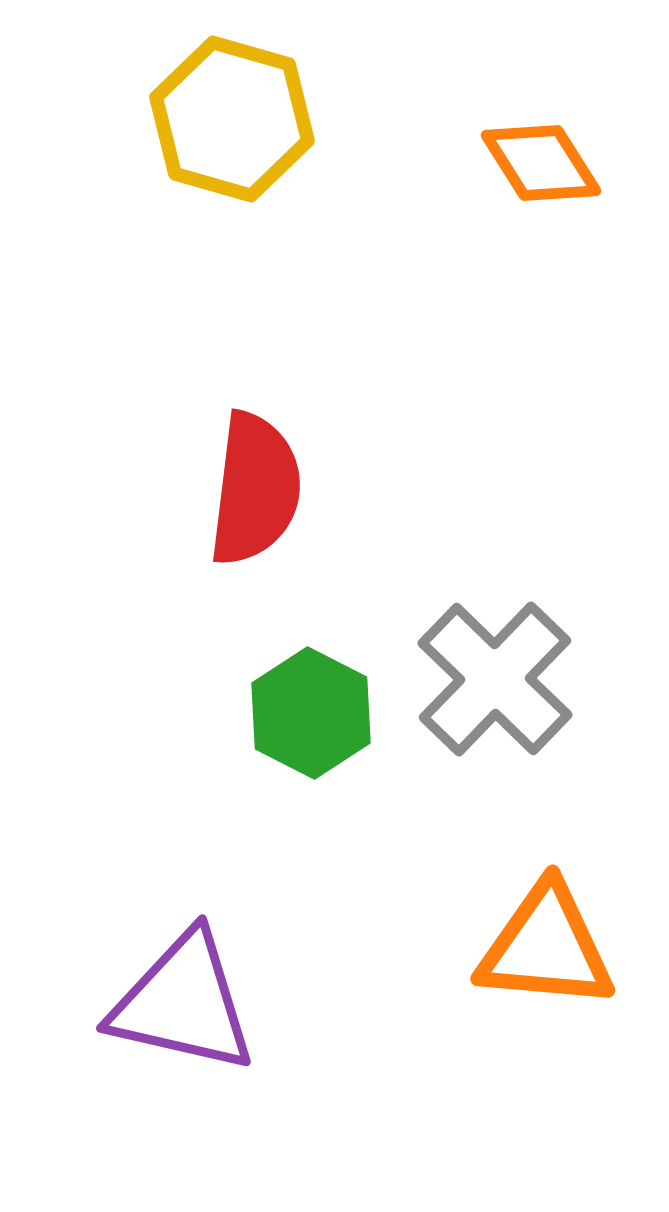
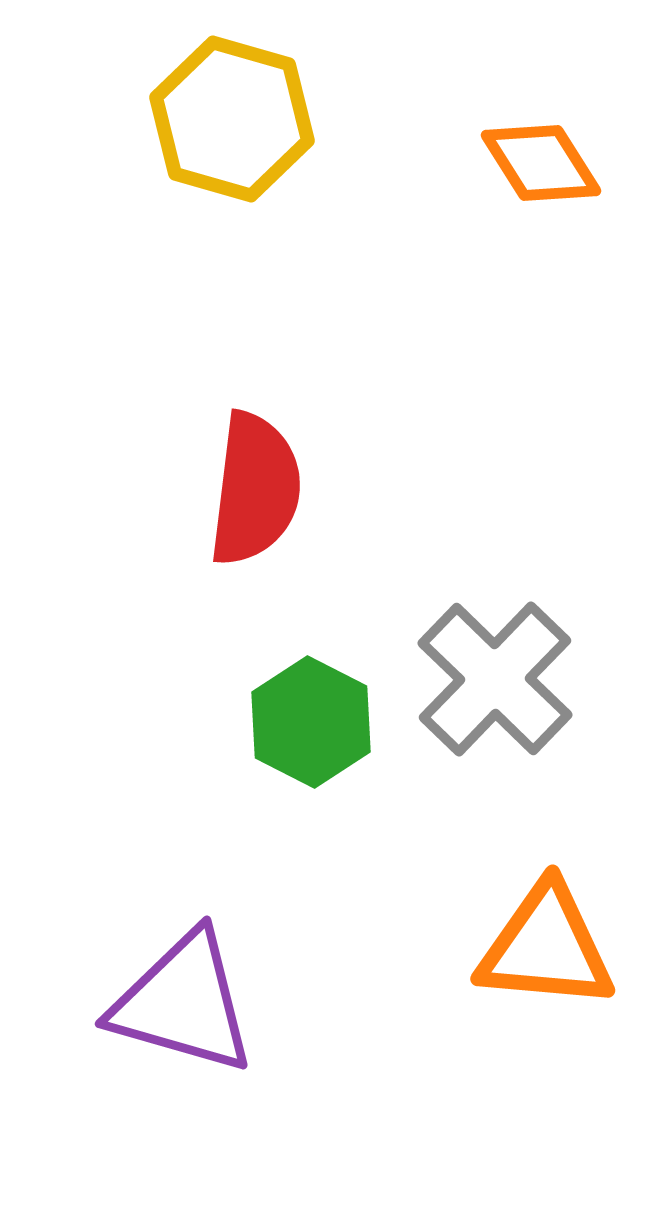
green hexagon: moved 9 px down
purple triangle: rotated 3 degrees clockwise
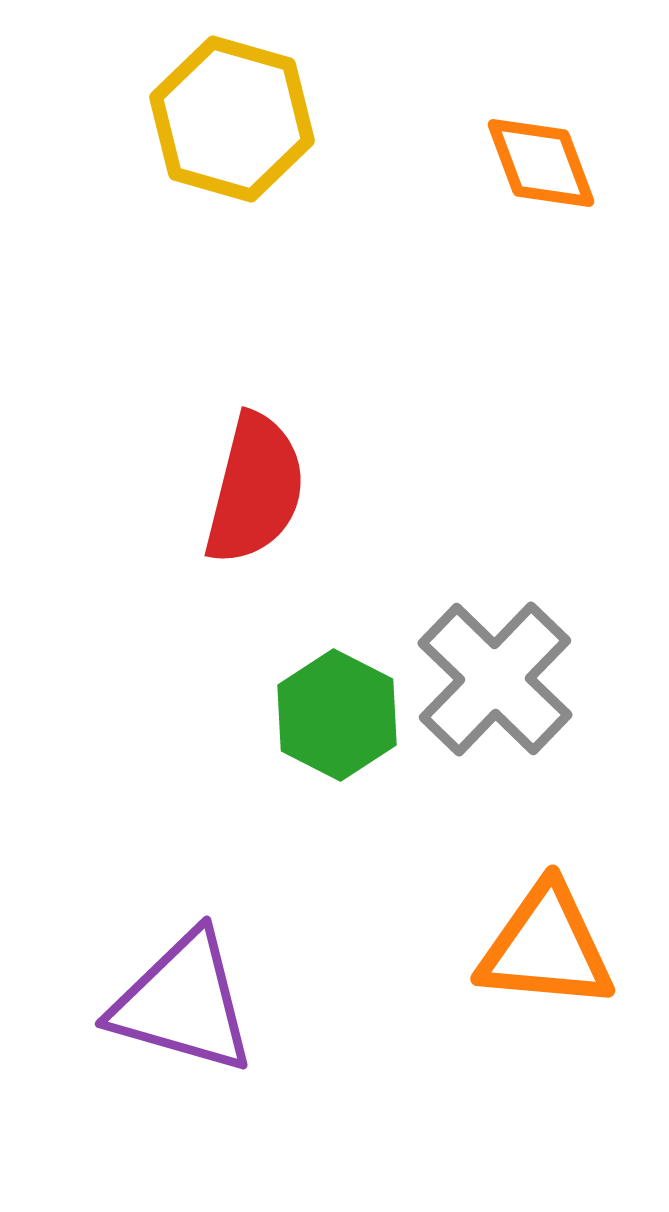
orange diamond: rotated 12 degrees clockwise
red semicircle: rotated 7 degrees clockwise
green hexagon: moved 26 px right, 7 px up
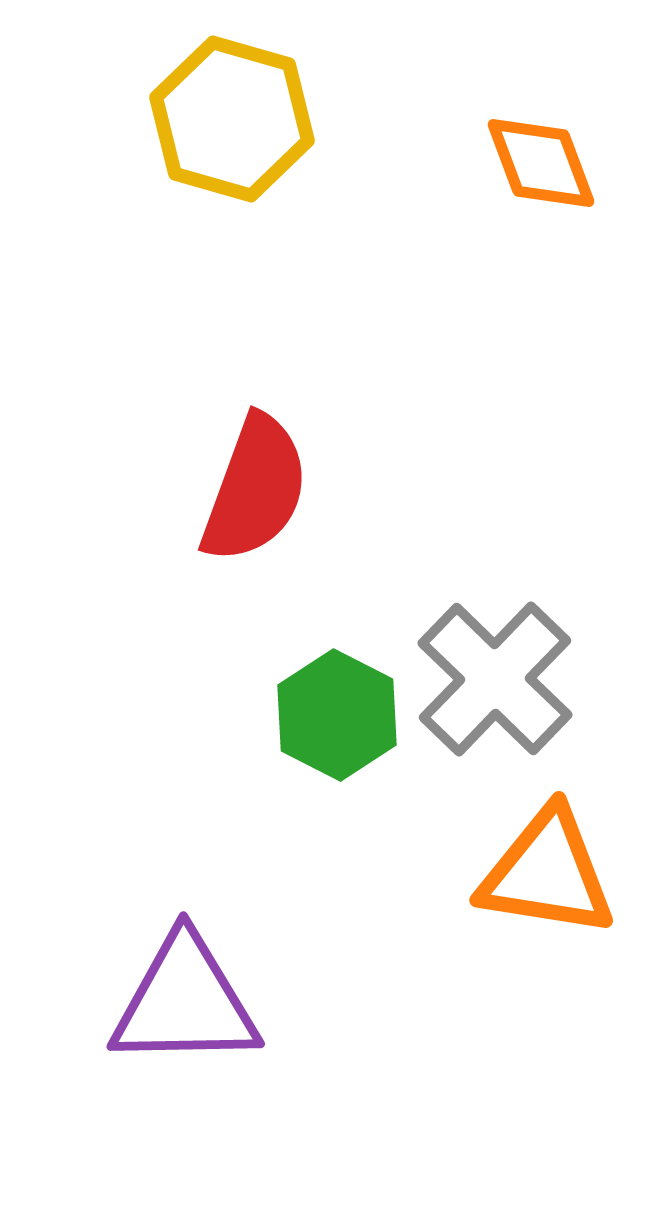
red semicircle: rotated 6 degrees clockwise
orange triangle: moved 1 px right, 74 px up; rotated 4 degrees clockwise
purple triangle: moved 2 px right, 1 px up; rotated 17 degrees counterclockwise
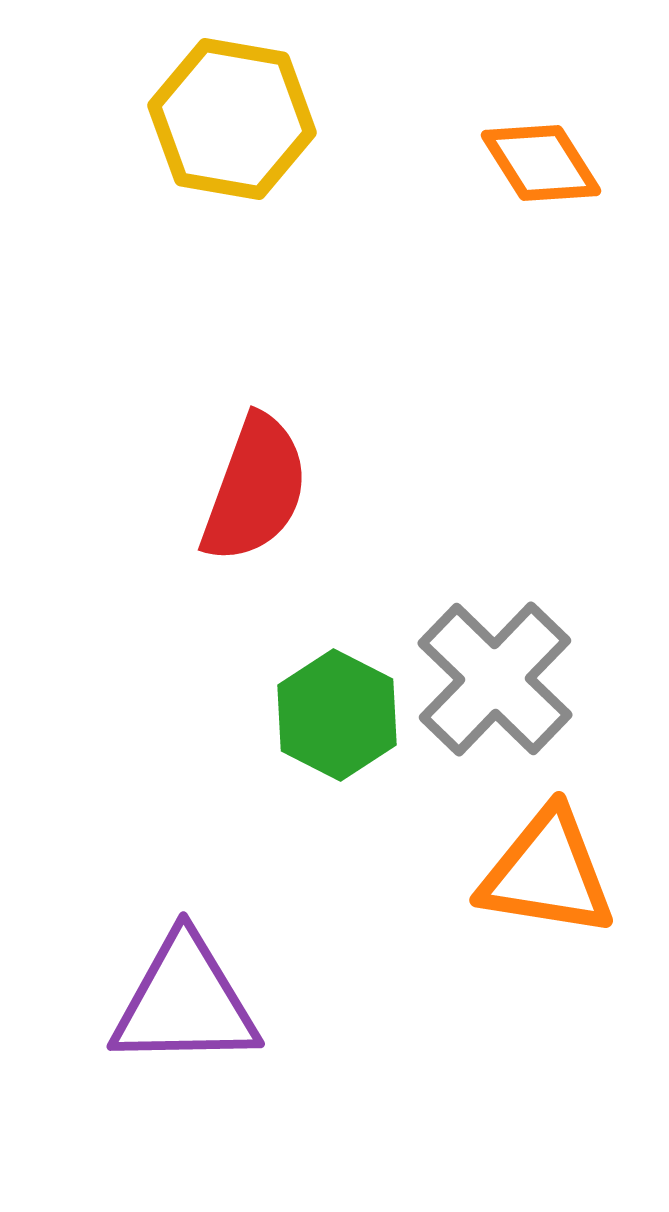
yellow hexagon: rotated 6 degrees counterclockwise
orange diamond: rotated 12 degrees counterclockwise
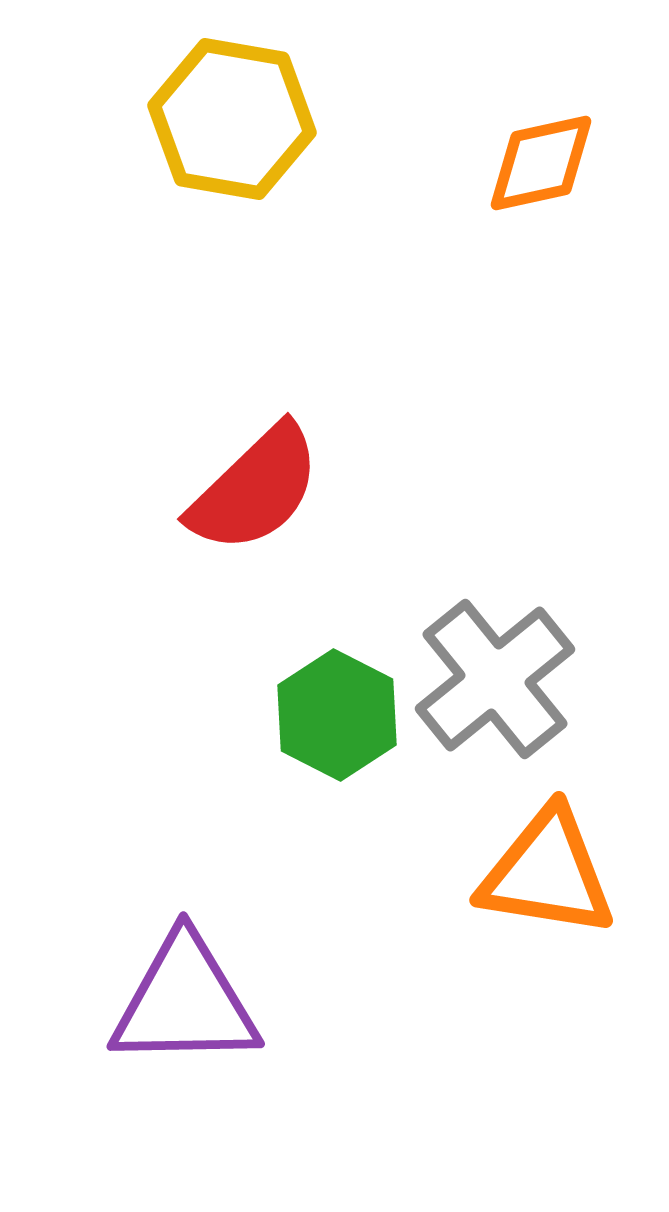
orange diamond: rotated 70 degrees counterclockwise
red semicircle: rotated 26 degrees clockwise
gray cross: rotated 7 degrees clockwise
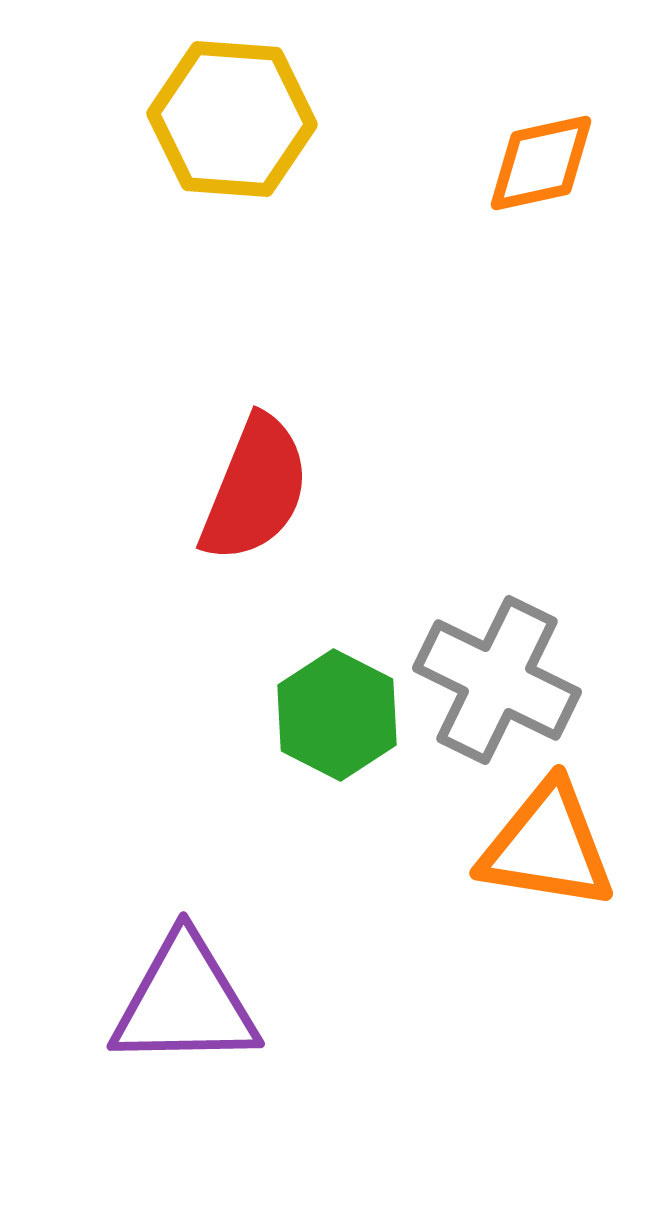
yellow hexagon: rotated 6 degrees counterclockwise
red semicircle: rotated 24 degrees counterclockwise
gray cross: moved 2 px right, 1 px down; rotated 25 degrees counterclockwise
orange triangle: moved 27 px up
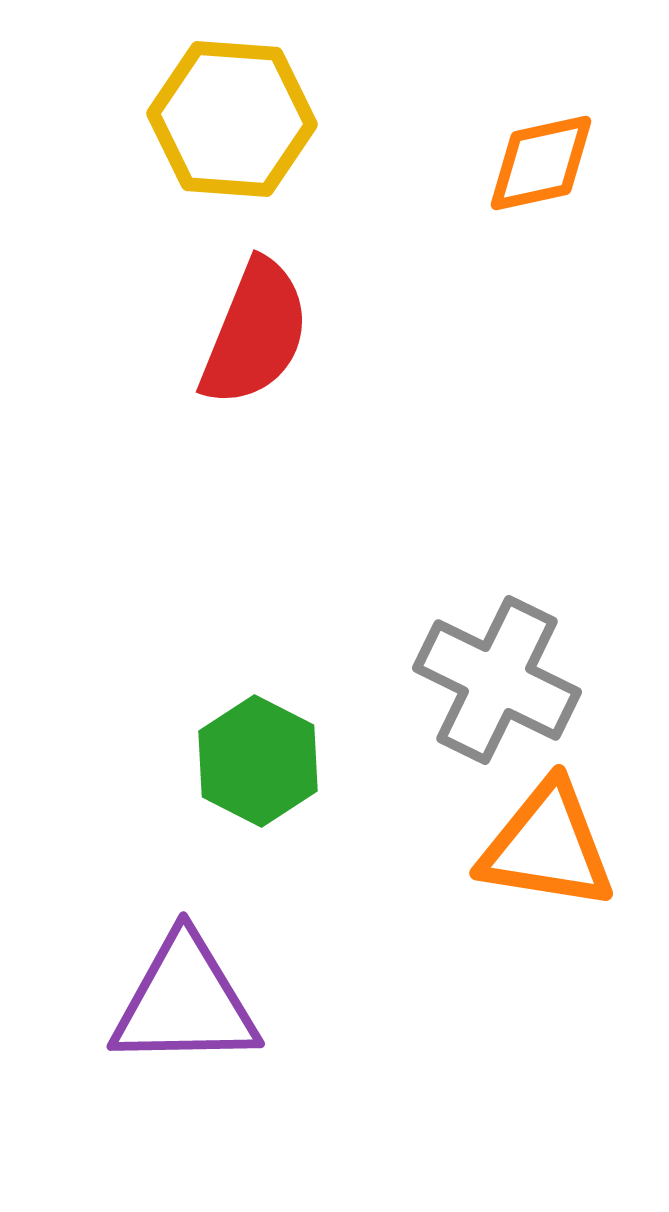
red semicircle: moved 156 px up
green hexagon: moved 79 px left, 46 px down
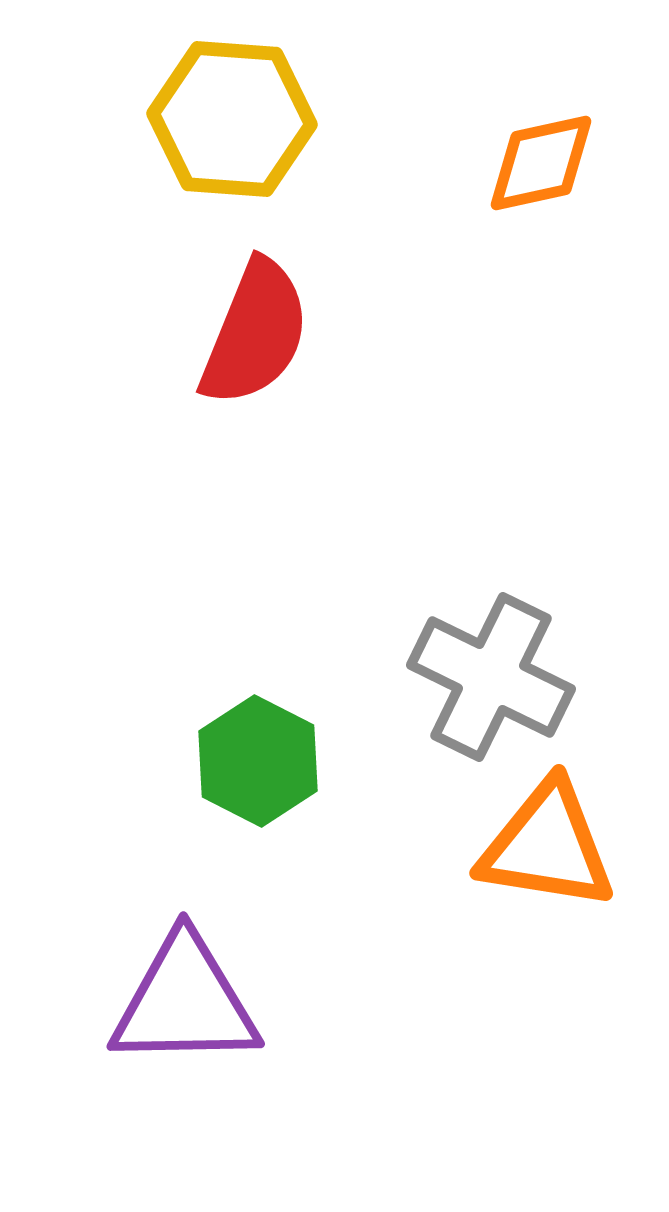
gray cross: moved 6 px left, 3 px up
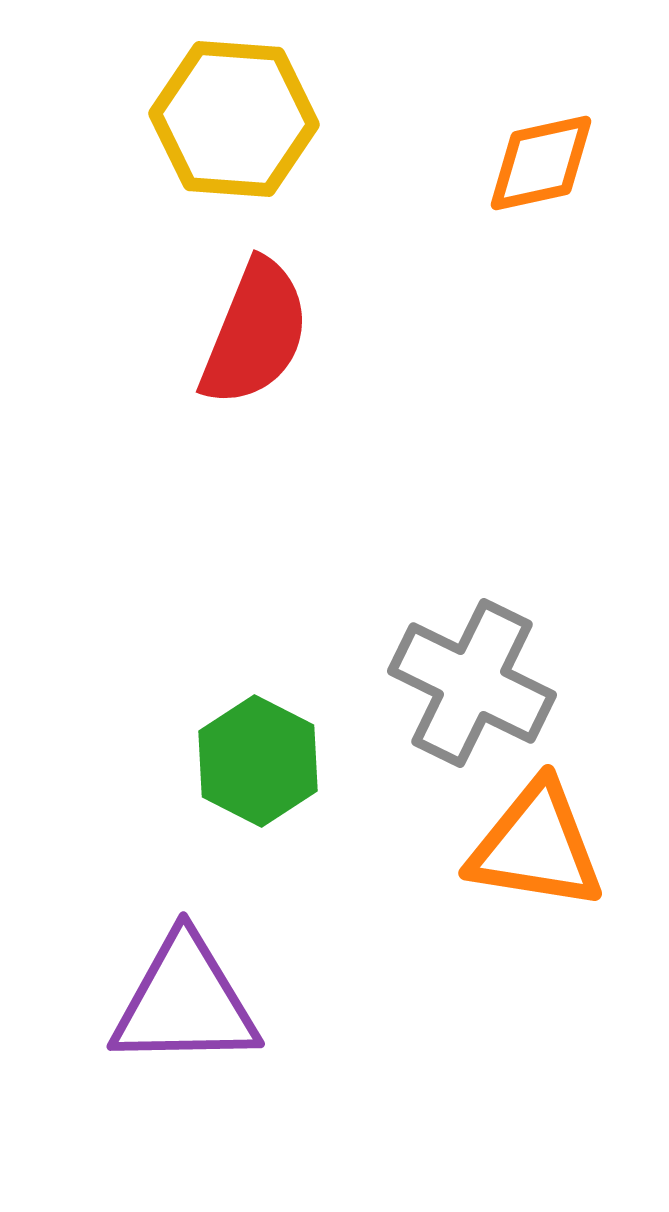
yellow hexagon: moved 2 px right
gray cross: moved 19 px left, 6 px down
orange triangle: moved 11 px left
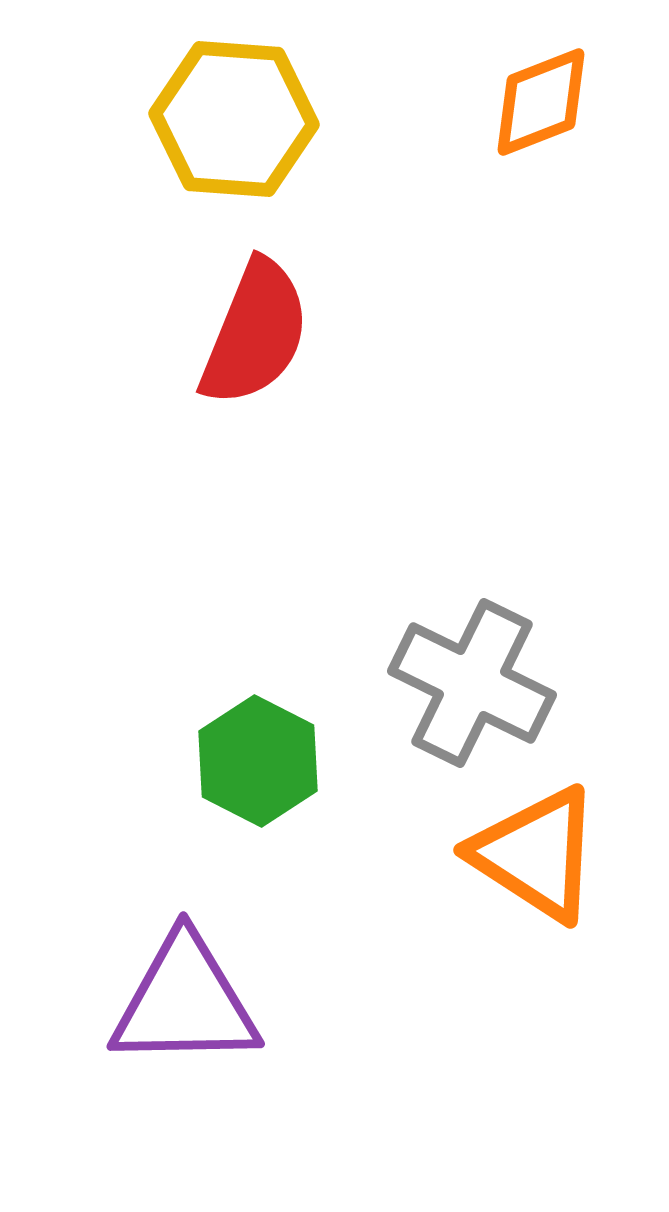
orange diamond: moved 61 px up; rotated 9 degrees counterclockwise
orange triangle: moved 8 px down; rotated 24 degrees clockwise
